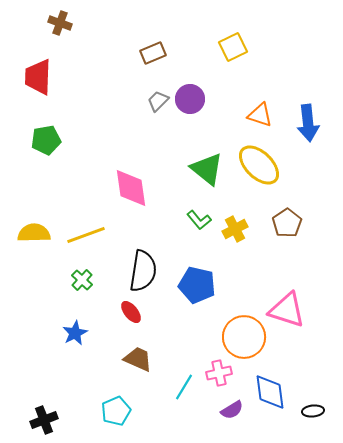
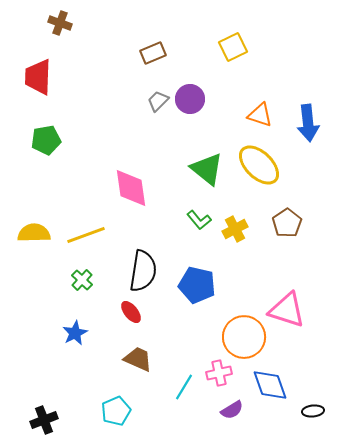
blue diamond: moved 7 px up; rotated 12 degrees counterclockwise
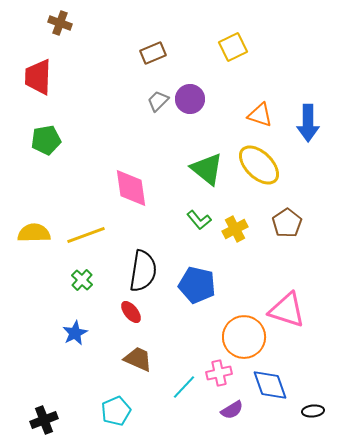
blue arrow: rotated 6 degrees clockwise
cyan line: rotated 12 degrees clockwise
